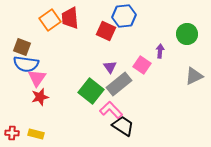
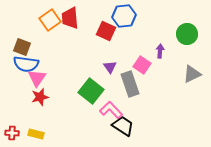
gray triangle: moved 2 px left, 2 px up
gray rectangle: moved 11 px right; rotated 70 degrees counterclockwise
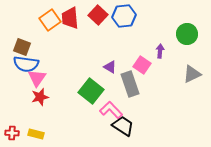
red square: moved 8 px left, 16 px up; rotated 18 degrees clockwise
purple triangle: rotated 24 degrees counterclockwise
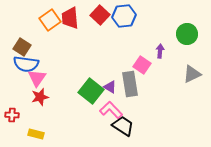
red square: moved 2 px right
brown square: rotated 12 degrees clockwise
purple triangle: moved 20 px down
gray rectangle: rotated 10 degrees clockwise
red cross: moved 18 px up
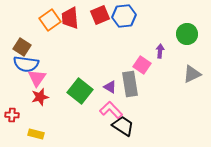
red square: rotated 24 degrees clockwise
green square: moved 11 px left
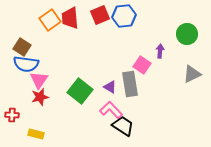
pink triangle: moved 2 px right, 2 px down
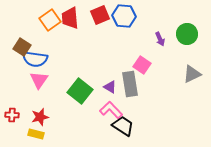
blue hexagon: rotated 10 degrees clockwise
purple arrow: moved 12 px up; rotated 152 degrees clockwise
blue semicircle: moved 9 px right, 5 px up
red star: moved 20 px down
